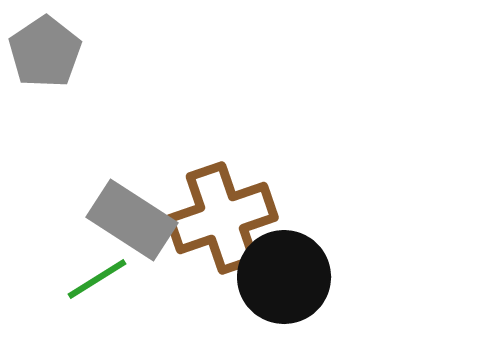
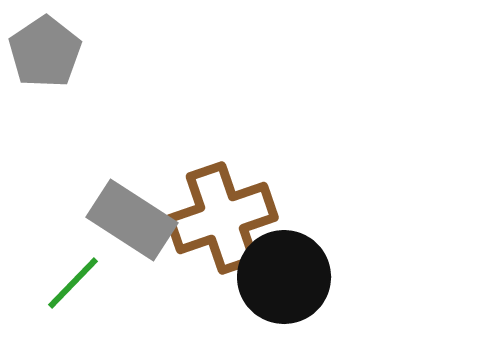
green line: moved 24 px left, 4 px down; rotated 14 degrees counterclockwise
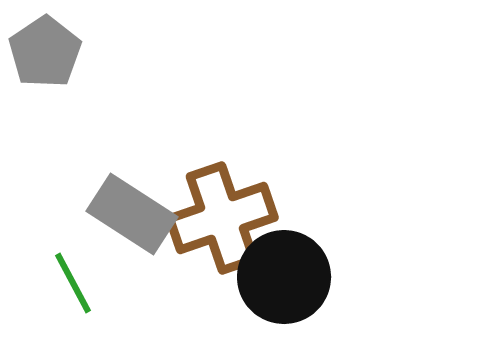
gray rectangle: moved 6 px up
green line: rotated 72 degrees counterclockwise
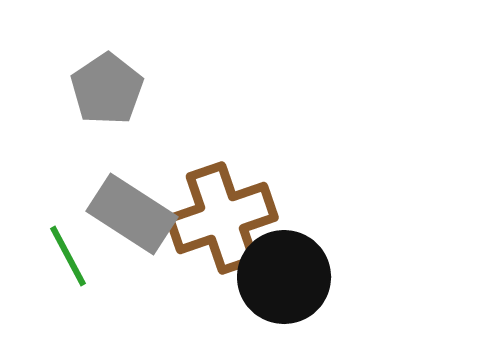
gray pentagon: moved 62 px right, 37 px down
green line: moved 5 px left, 27 px up
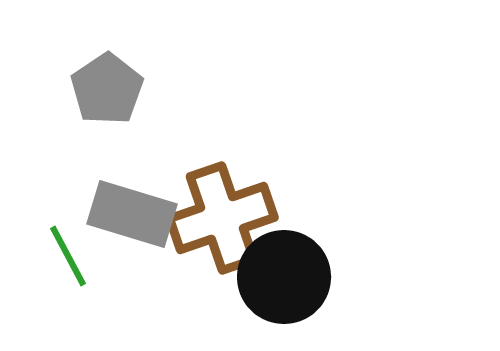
gray rectangle: rotated 16 degrees counterclockwise
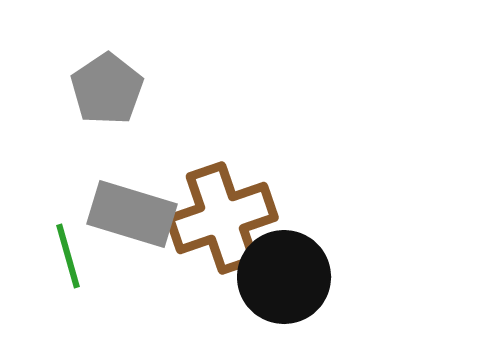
green line: rotated 12 degrees clockwise
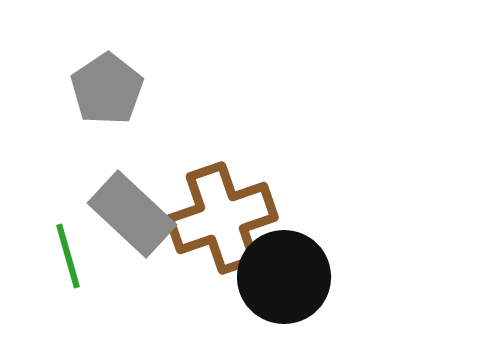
gray rectangle: rotated 26 degrees clockwise
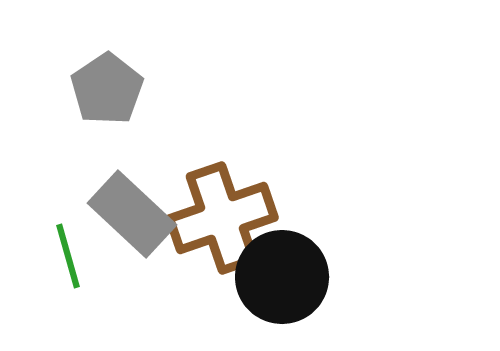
black circle: moved 2 px left
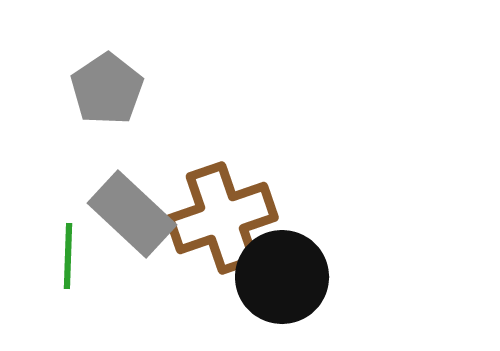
green line: rotated 18 degrees clockwise
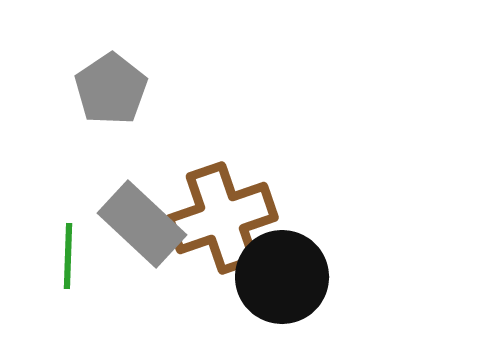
gray pentagon: moved 4 px right
gray rectangle: moved 10 px right, 10 px down
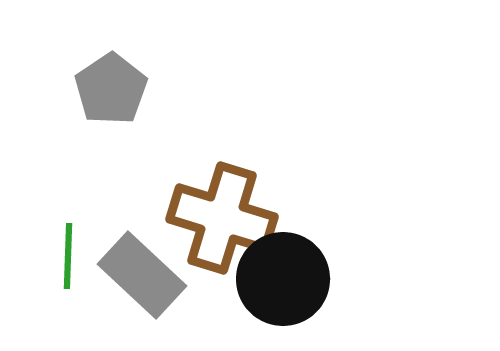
brown cross: rotated 36 degrees clockwise
gray rectangle: moved 51 px down
black circle: moved 1 px right, 2 px down
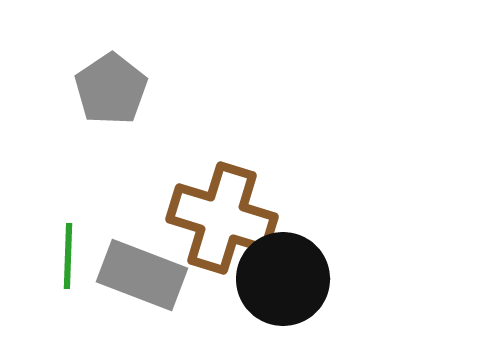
gray rectangle: rotated 22 degrees counterclockwise
